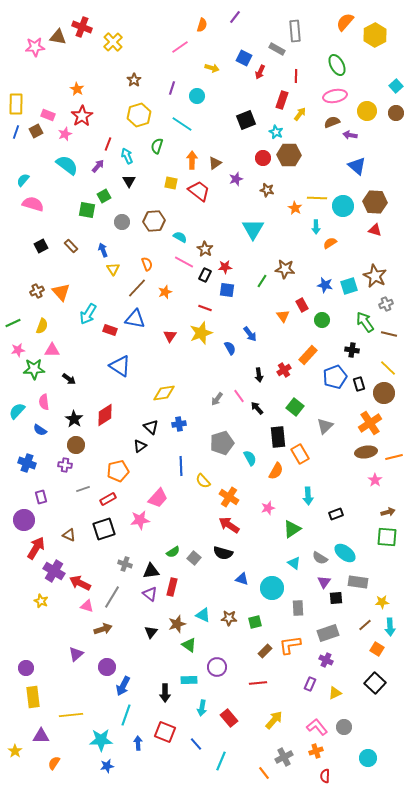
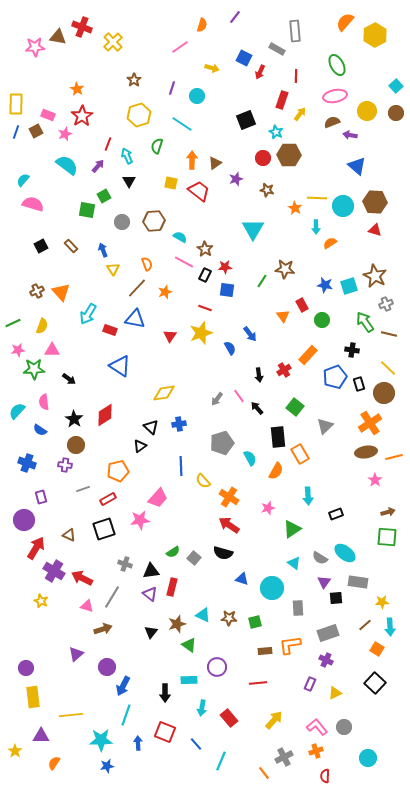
red arrow at (80, 583): moved 2 px right, 5 px up
brown rectangle at (265, 651): rotated 40 degrees clockwise
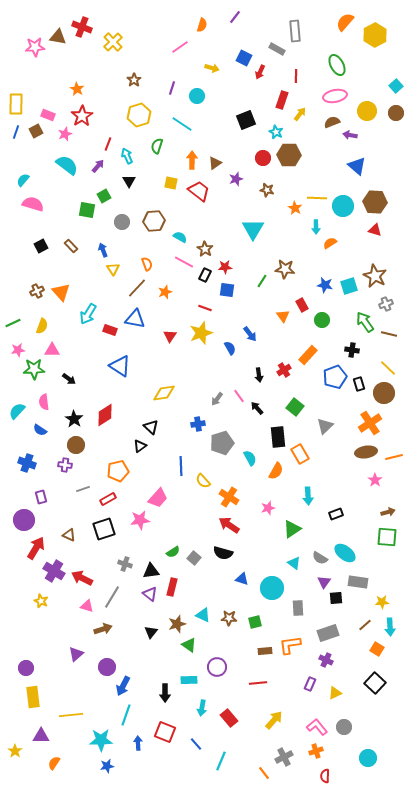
blue cross at (179, 424): moved 19 px right
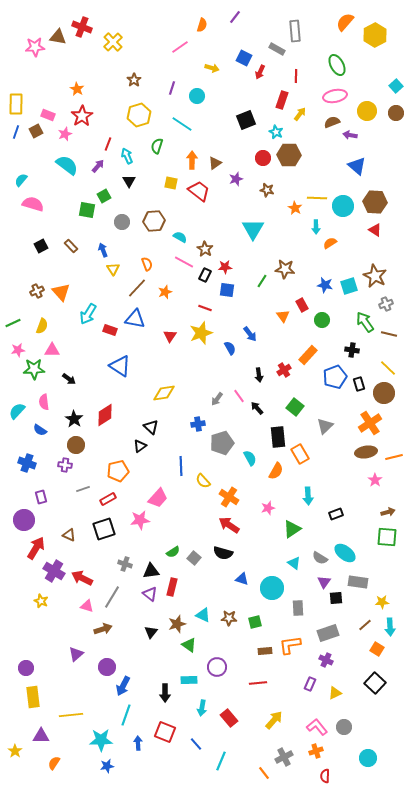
cyan semicircle at (23, 180): moved 2 px left
red triangle at (375, 230): rotated 16 degrees clockwise
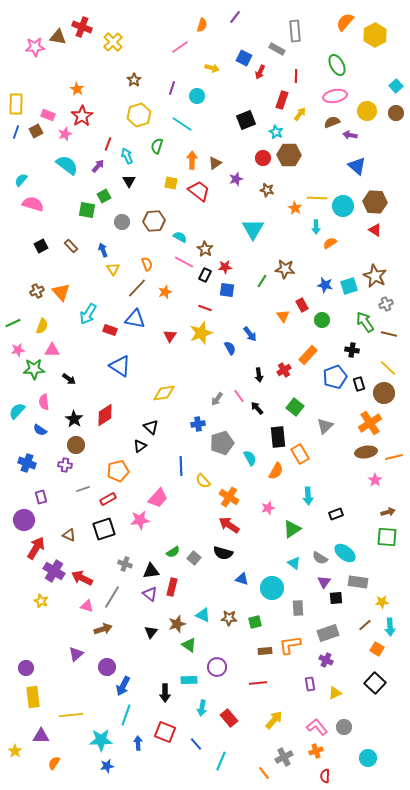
purple rectangle at (310, 684): rotated 32 degrees counterclockwise
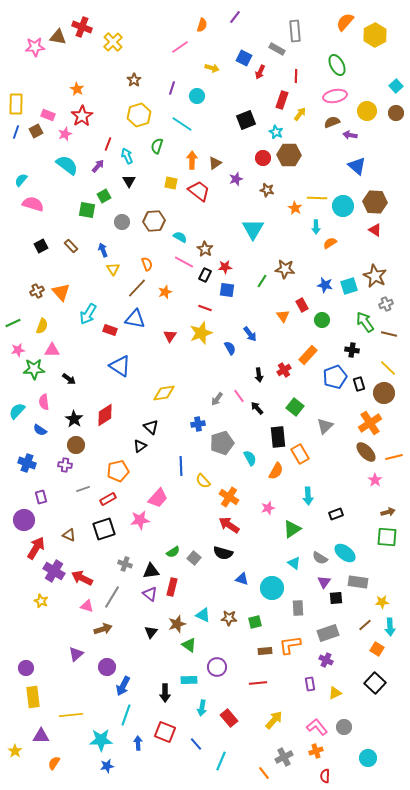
brown ellipse at (366, 452): rotated 55 degrees clockwise
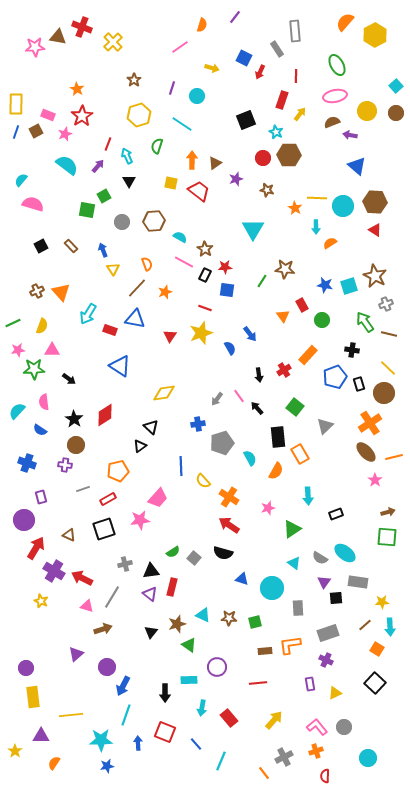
gray rectangle at (277, 49): rotated 28 degrees clockwise
gray cross at (125, 564): rotated 32 degrees counterclockwise
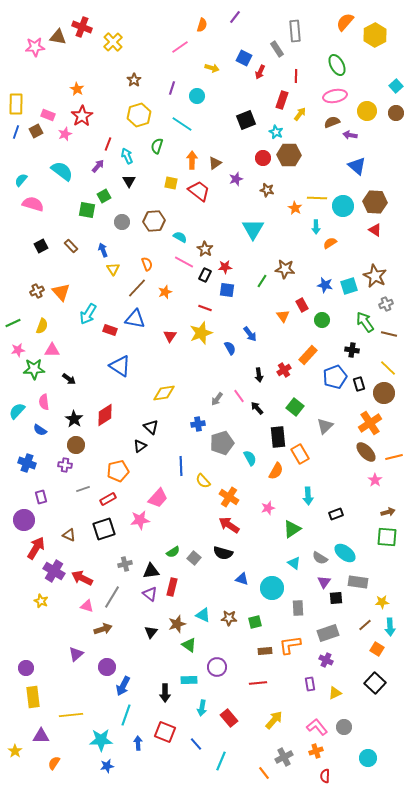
cyan semicircle at (67, 165): moved 5 px left, 6 px down
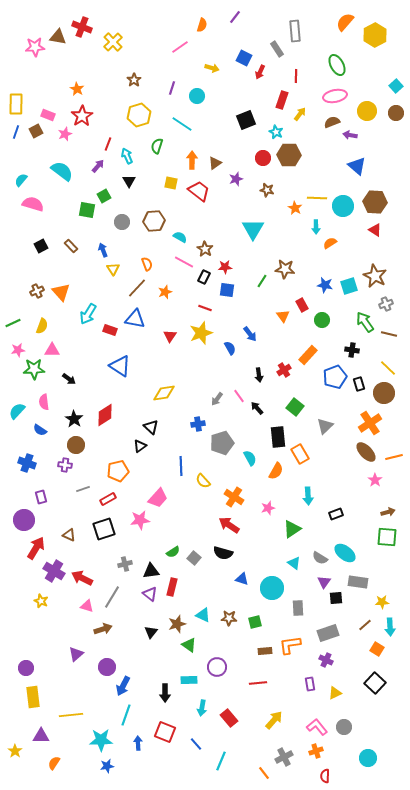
black rectangle at (205, 275): moved 1 px left, 2 px down
orange cross at (229, 497): moved 5 px right
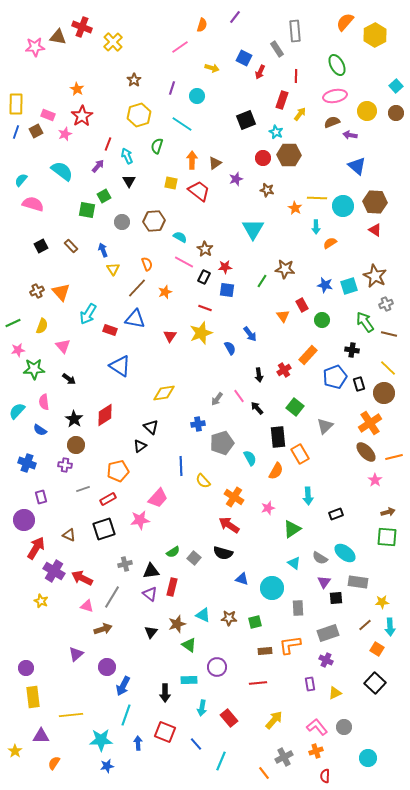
pink triangle at (52, 350): moved 11 px right, 4 px up; rotated 49 degrees clockwise
